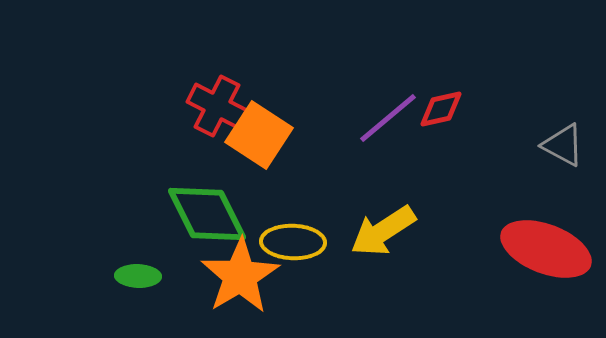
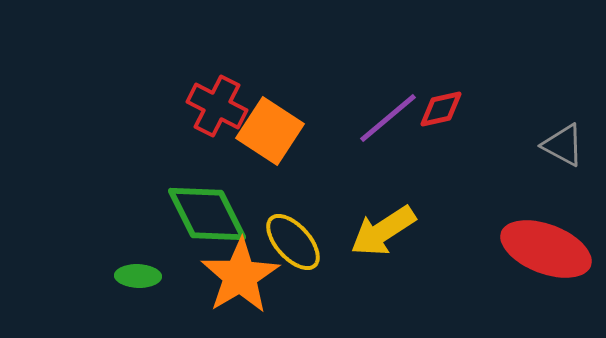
orange square: moved 11 px right, 4 px up
yellow ellipse: rotated 46 degrees clockwise
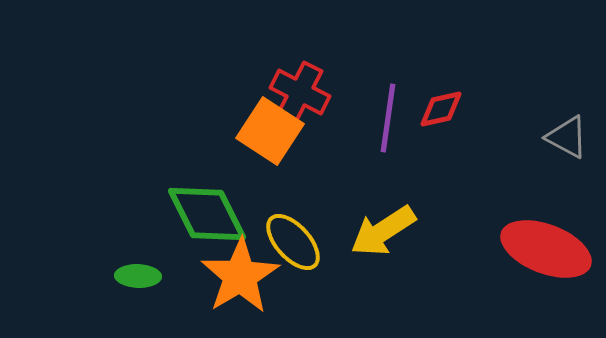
red cross: moved 83 px right, 14 px up
purple line: rotated 42 degrees counterclockwise
gray triangle: moved 4 px right, 8 px up
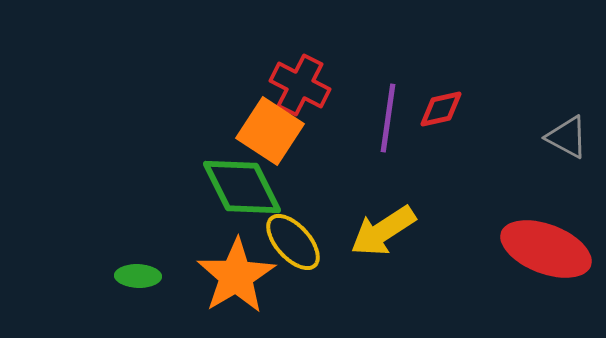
red cross: moved 7 px up
green diamond: moved 35 px right, 27 px up
orange star: moved 4 px left
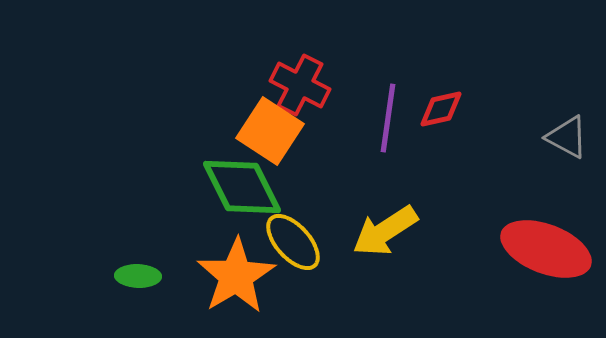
yellow arrow: moved 2 px right
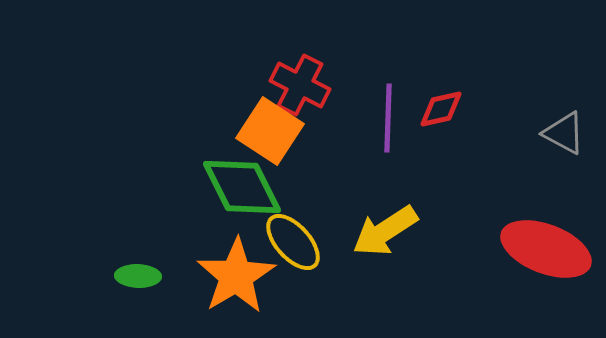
purple line: rotated 6 degrees counterclockwise
gray triangle: moved 3 px left, 4 px up
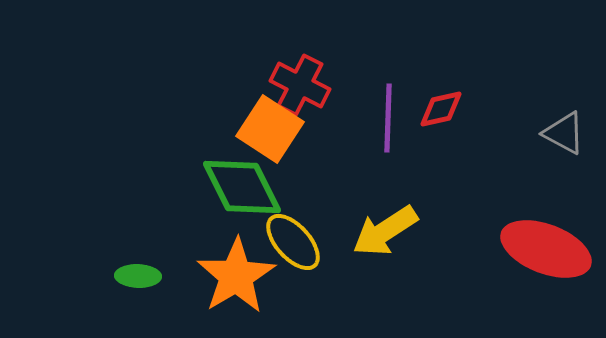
orange square: moved 2 px up
